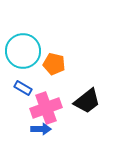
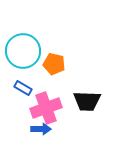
black trapezoid: rotated 40 degrees clockwise
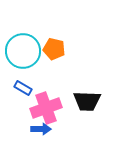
orange pentagon: moved 15 px up
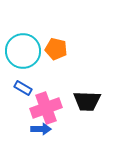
orange pentagon: moved 2 px right
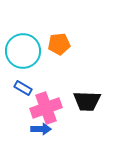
orange pentagon: moved 3 px right, 5 px up; rotated 20 degrees counterclockwise
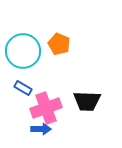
orange pentagon: rotated 30 degrees clockwise
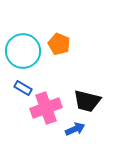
black trapezoid: rotated 12 degrees clockwise
blue arrow: moved 34 px right; rotated 24 degrees counterclockwise
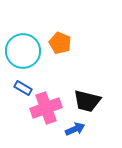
orange pentagon: moved 1 px right, 1 px up
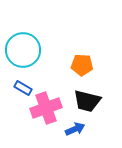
orange pentagon: moved 22 px right, 22 px down; rotated 20 degrees counterclockwise
cyan circle: moved 1 px up
